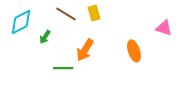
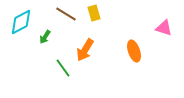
green line: rotated 54 degrees clockwise
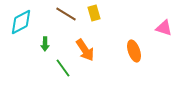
green arrow: moved 7 px down; rotated 32 degrees counterclockwise
orange arrow: rotated 65 degrees counterclockwise
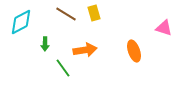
orange arrow: rotated 65 degrees counterclockwise
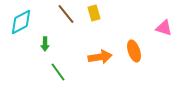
brown line: rotated 20 degrees clockwise
orange arrow: moved 15 px right, 7 px down
green line: moved 5 px left, 4 px down
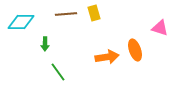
brown line: rotated 55 degrees counterclockwise
cyan diamond: rotated 28 degrees clockwise
pink triangle: moved 4 px left
orange ellipse: moved 1 px right, 1 px up
orange arrow: moved 7 px right
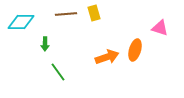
orange ellipse: rotated 35 degrees clockwise
orange arrow: rotated 10 degrees counterclockwise
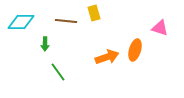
brown line: moved 7 px down; rotated 10 degrees clockwise
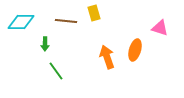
orange arrow: rotated 90 degrees counterclockwise
green line: moved 2 px left, 1 px up
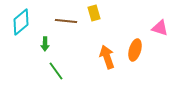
cyan diamond: rotated 40 degrees counterclockwise
